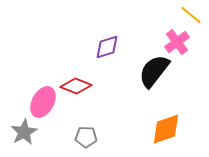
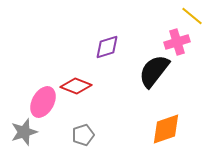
yellow line: moved 1 px right, 1 px down
pink cross: rotated 20 degrees clockwise
gray star: rotated 12 degrees clockwise
gray pentagon: moved 3 px left, 2 px up; rotated 20 degrees counterclockwise
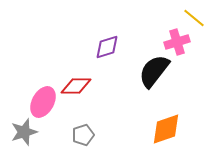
yellow line: moved 2 px right, 2 px down
red diamond: rotated 20 degrees counterclockwise
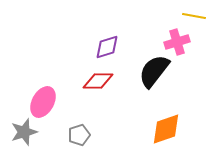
yellow line: moved 2 px up; rotated 30 degrees counterclockwise
red diamond: moved 22 px right, 5 px up
gray pentagon: moved 4 px left
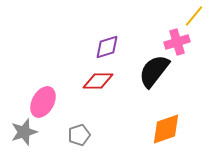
yellow line: rotated 60 degrees counterclockwise
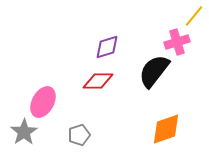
gray star: rotated 16 degrees counterclockwise
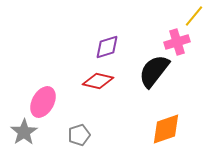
red diamond: rotated 12 degrees clockwise
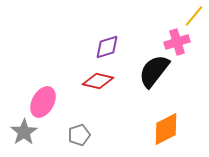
orange diamond: rotated 8 degrees counterclockwise
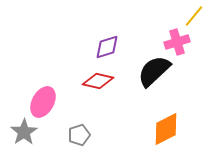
black semicircle: rotated 9 degrees clockwise
